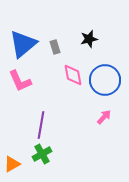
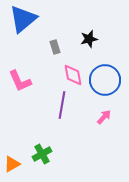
blue triangle: moved 25 px up
purple line: moved 21 px right, 20 px up
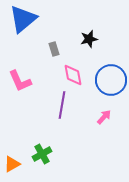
gray rectangle: moved 1 px left, 2 px down
blue circle: moved 6 px right
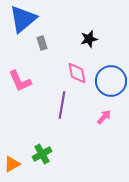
gray rectangle: moved 12 px left, 6 px up
pink diamond: moved 4 px right, 2 px up
blue circle: moved 1 px down
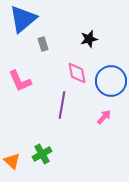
gray rectangle: moved 1 px right, 1 px down
orange triangle: moved 3 px up; rotated 48 degrees counterclockwise
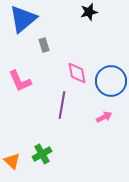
black star: moved 27 px up
gray rectangle: moved 1 px right, 1 px down
pink arrow: rotated 21 degrees clockwise
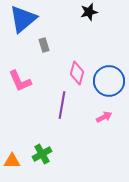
pink diamond: rotated 25 degrees clockwise
blue circle: moved 2 px left
orange triangle: rotated 42 degrees counterclockwise
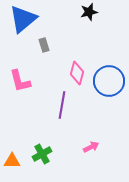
pink L-shape: rotated 10 degrees clockwise
pink arrow: moved 13 px left, 30 px down
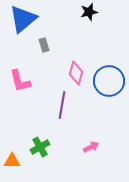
pink diamond: moved 1 px left
green cross: moved 2 px left, 7 px up
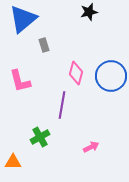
blue circle: moved 2 px right, 5 px up
green cross: moved 10 px up
orange triangle: moved 1 px right, 1 px down
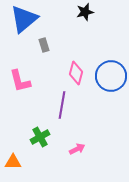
black star: moved 4 px left
blue triangle: moved 1 px right
pink arrow: moved 14 px left, 2 px down
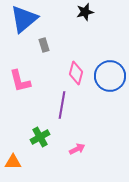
blue circle: moved 1 px left
